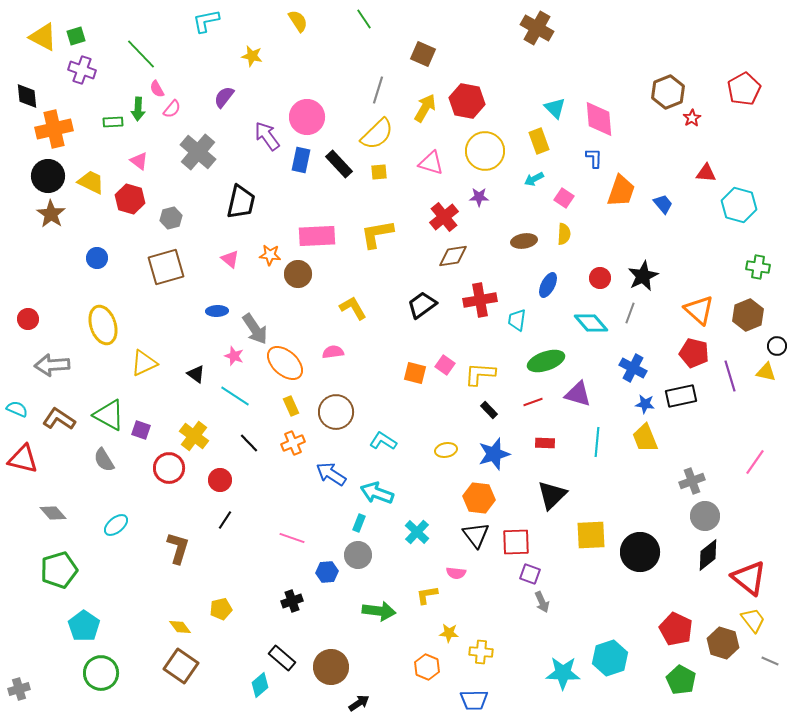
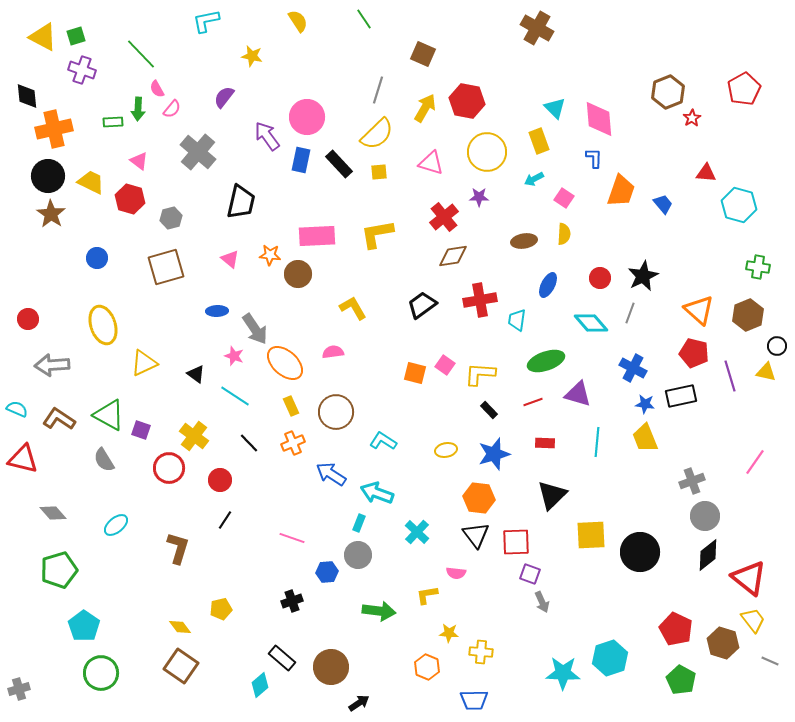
yellow circle at (485, 151): moved 2 px right, 1 px down
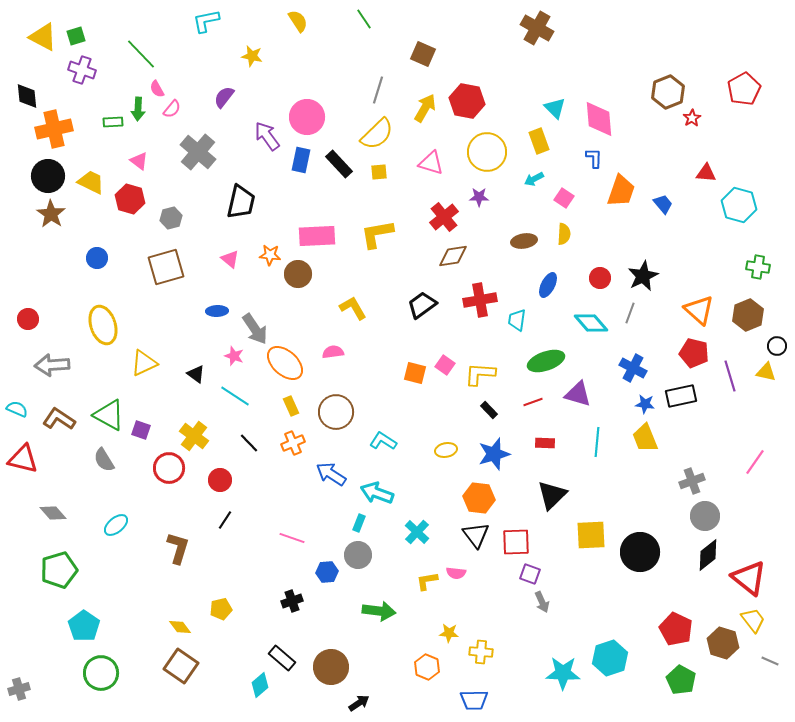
yellow L-shape at (427, 595): moved 14 px up
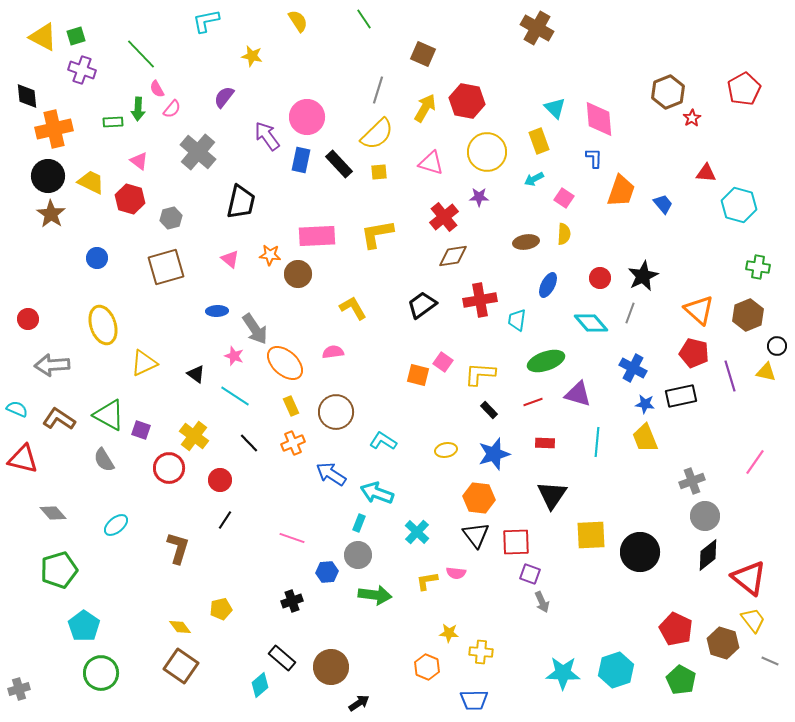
brown ellipse at (524, 241): moved 2 px right, 1 px down
pink square at (445, 365): moved 2 px left, 3 px up
orange square at (415, 373): moved 3 px right, 2 px down
black triangle at (552, 495): rotated 12 degrees counterclockwise
green arrow at (379, 611): moved 4 px left, 16 px up
cyan hexagon at (610, 658): moved 6 px right, 12 px down
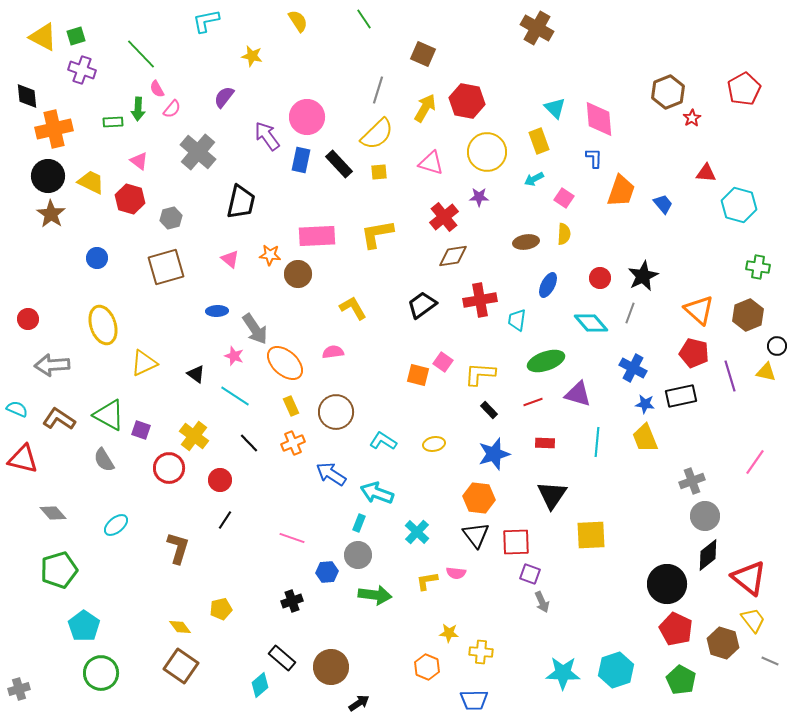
yellow ellipse at (446, 450): moved 12 px left, 6 px up
black circle at (640, 552): moved 27 px right, 32 px down
